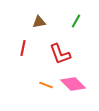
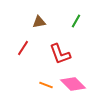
red line: rotated 21 degrees clockwise
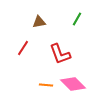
green line: moved 1 px right, 2 px up
orange line: rotated 16 degrees counterclockwise
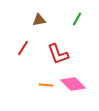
brown triangle: moved 2 px up
red L-shape: moved 2 px left
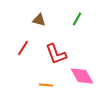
brown triangle: rotated 24 degrees clockwise
red L-shape: moved 2 px left
pink diamond: moved 9 px right, 8 px up; rotated 15 degrees clockwise
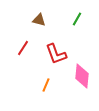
pink diamond: rotated 35 degrees clockwise
orange line: rotated 72 degrees counterclockwise
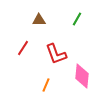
brown triangle: rotated 16 degrees counterclockwise
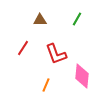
brown triangle: moved 1 px right
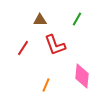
red L-shape: moved 1 px left, 9 px up
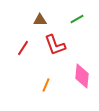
green line: rotated 32 degrees clockwise
